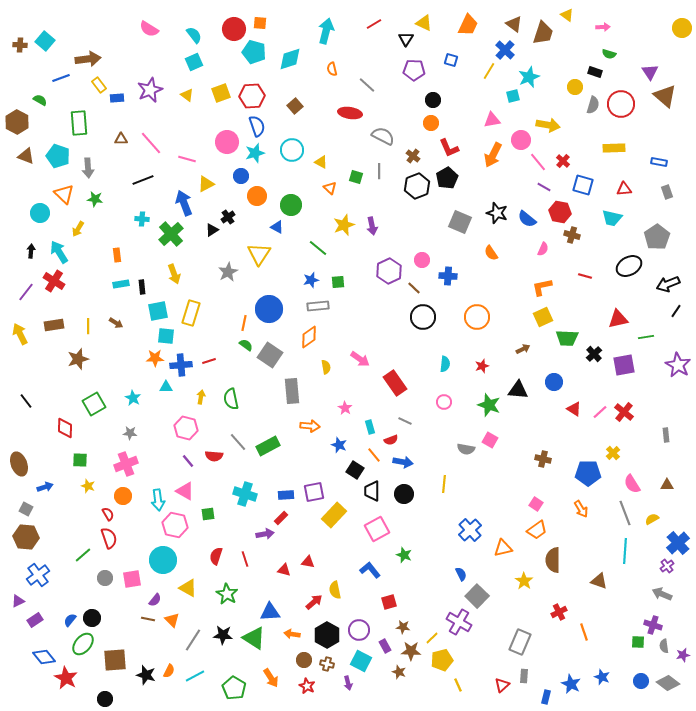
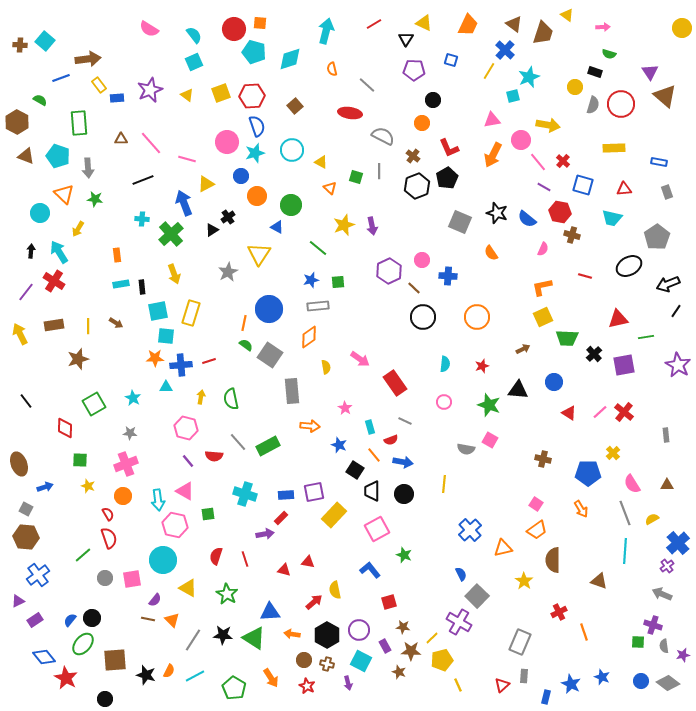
orange circle at (431, 123): moved 9 px left
red triangle at (574, 409): moved 5 px left, 4 px down
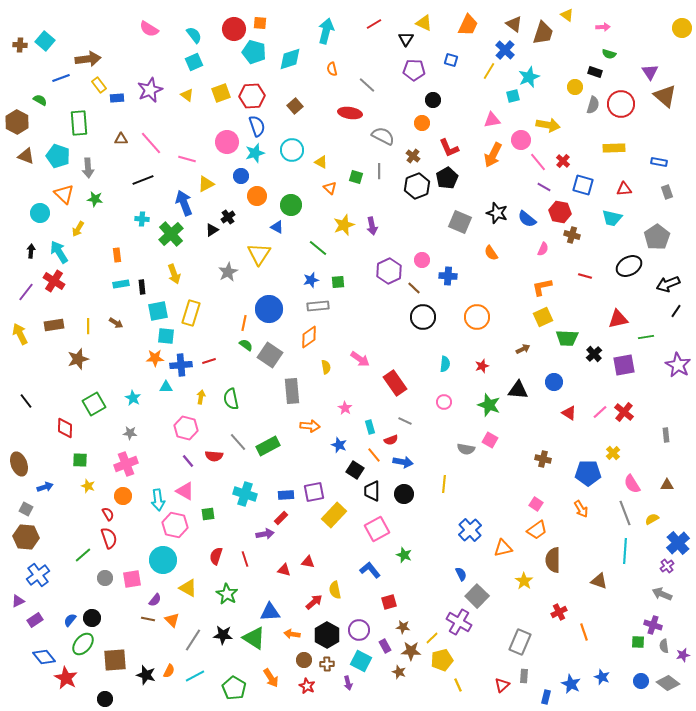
brown cross at (327, 664): rotated 16 degrees counterclockwise
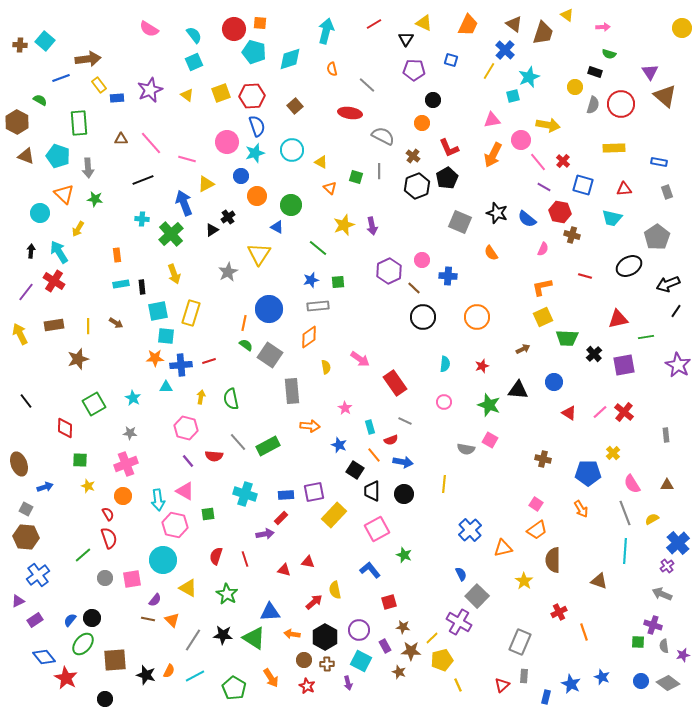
black hexagon at (327, 635): moved 2 px left, 2 px down
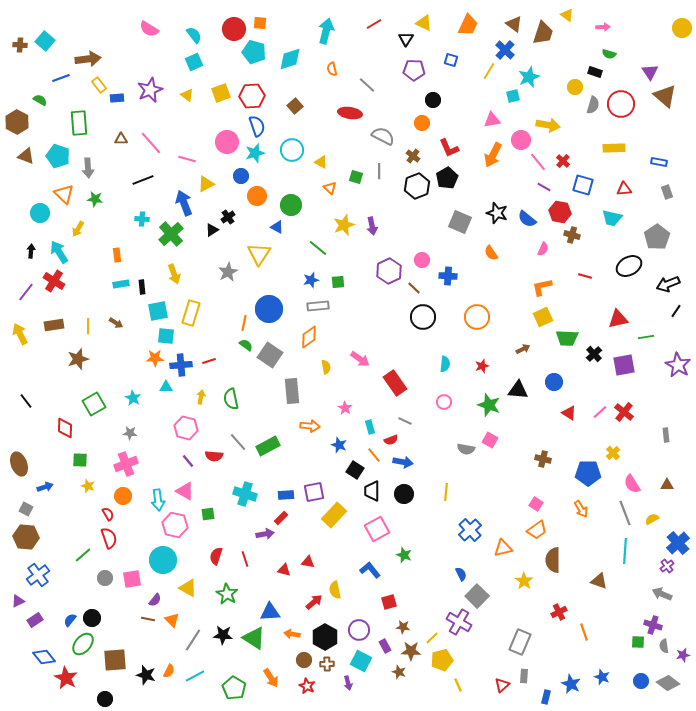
yellow line at (444, 484): moved 2 px right, 8 px down
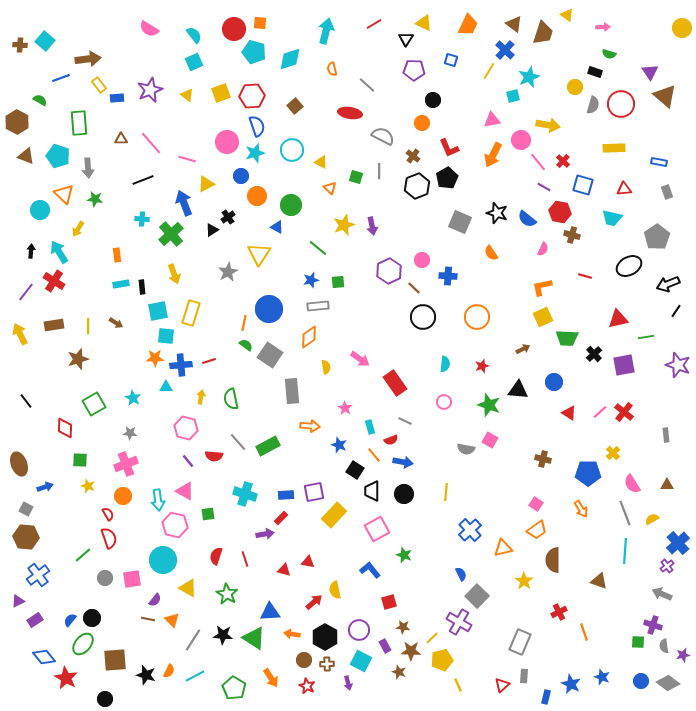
cyan circle at (40, 213): moved 3 px up
purple star at (678, 365): rotated 10 degrees counterclockwise
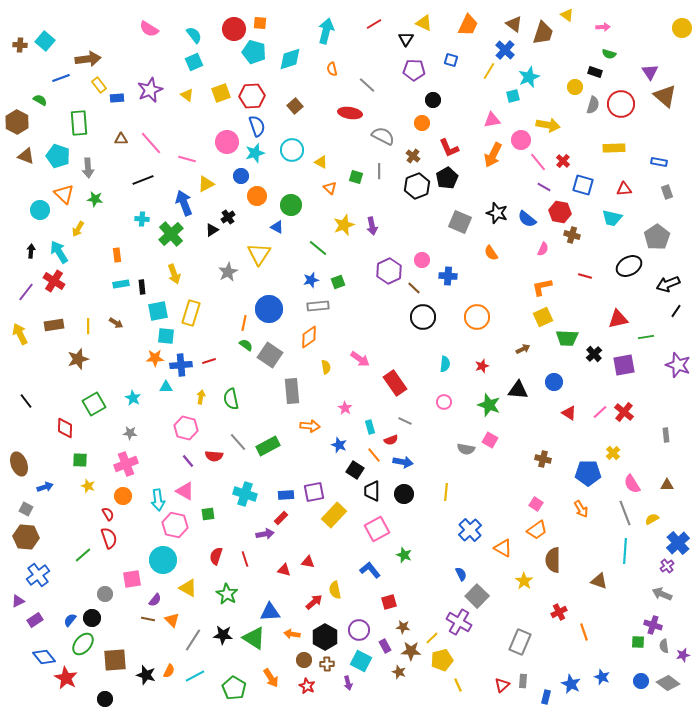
green square at (338, 282): rotated 16 degrees counterclockwise
orange triangle at (503, 548): rotated 42 degrees clockwise
gray circle at (105, 578): moved 16 px down
gray rectangle at (524, 676): moved 1 px left, 5 px down
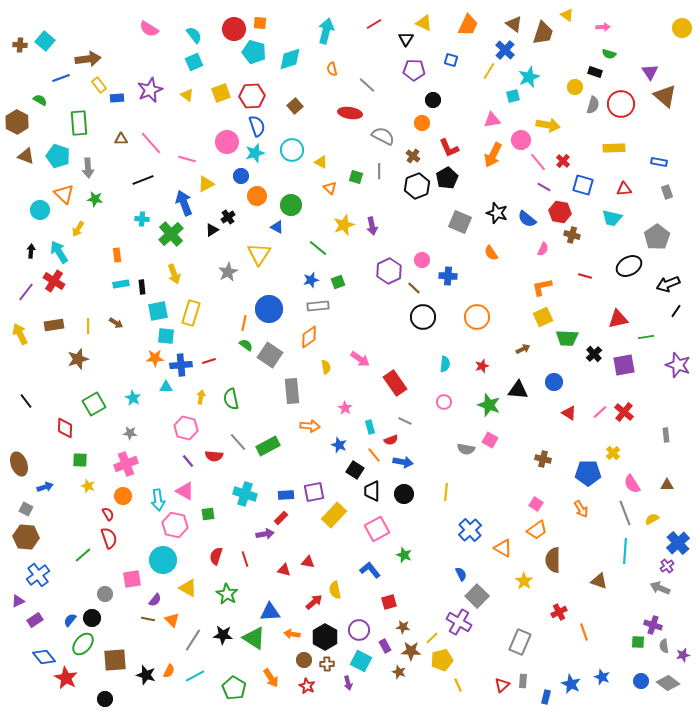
gray arrow at (662, 594): moved 2 px left, 6 px up
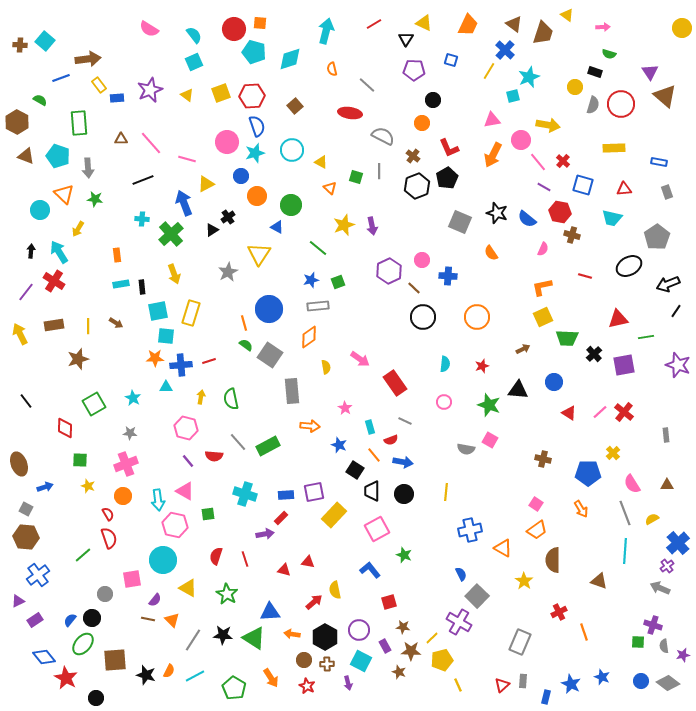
orange line at (244, 323): rotated 28 degrees counterclockwise
blue cross at (470, 530): rotated 30 degrees clockwise
black circle at (105, 699): moved 9 px left, 1 px up
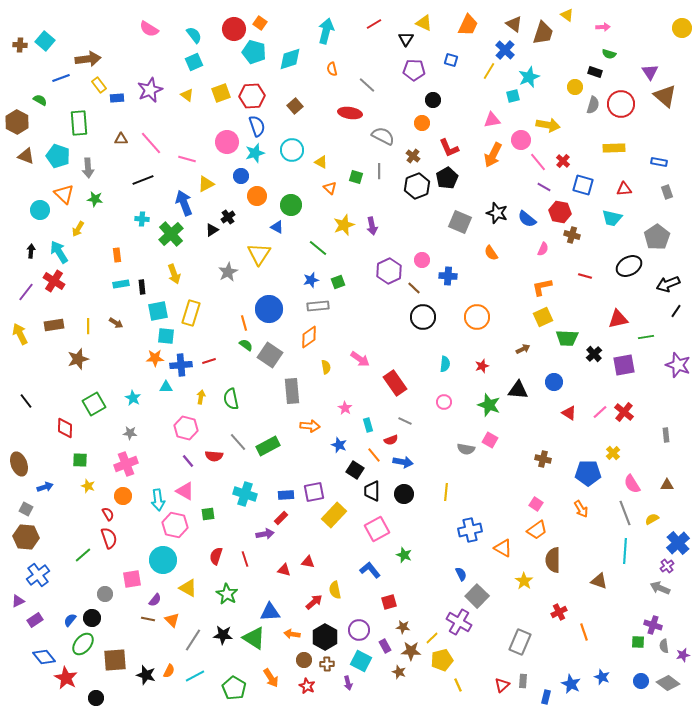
orange square at (260, 23): rotated 32 degrees clockwise
cyan rectangle at (370, 427): moved 2 px left, 2 px up
